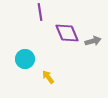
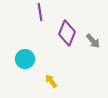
purple diamond: rotated 45 degrees clockwise
gray arrow: rotated 63 degrees clockwise
yellow arrow: moved 3 px right, 4 px down
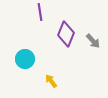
purple diamond: moved 1 px left, 1 px down
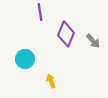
yellow arrow: rotated 16 degrees clockwise
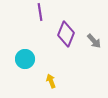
gray arrow: moved 1 px right
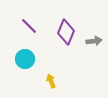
purple line: moved 11 px left, 14 px down; rotated 36 degrees counterclockwise
purple diamond: moved 2 px up
gray arrow: rotated 56 degrees counterclockwise
